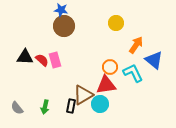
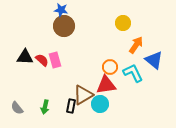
yellow circle: moved 7 px right
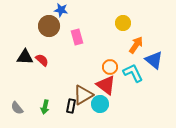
brown circle: moved 15 px left
pink rectangle: moved 22 px right, 23 px up
red triangle: rotated 45 degrees clockwise
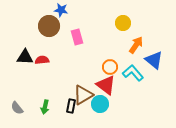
red semicircle: rotated 48 degrees counterclockwise
cyan L-shape: rotated 15 degrees counterclockwise
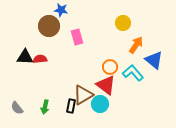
red semicircle: moved 2 px left, 1 px up
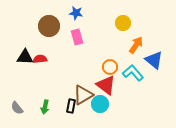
blue star: moved 15 px right, 3 px down
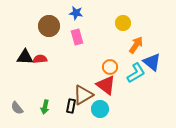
blue triangle: moved 2 px left, 2 px down
cyan L-shape: moved 3 px right; rotated 100 degrees clockwise
cyan circle: moved 5 px down
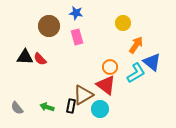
red semicircle: rotated 128 degrees counterclockwise
green arrow: moved 2 px right; rotated 96 degrees clockwise
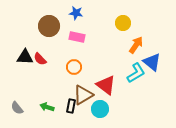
pink rectangle: rotated 63 degrees counterclockwise
orange circle: moved 36 px left
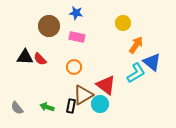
cyan circle: moved 5 px up
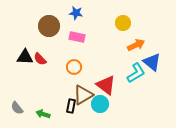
orange arrow: rotated 30 degrees clockwise
green arrow: moved 4 px left, 7 px down
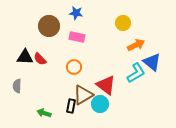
gray semicircle: moved 22 px up; rotated 40 degrees clockwise
green arrow: moved 1 px right, 1 px up
